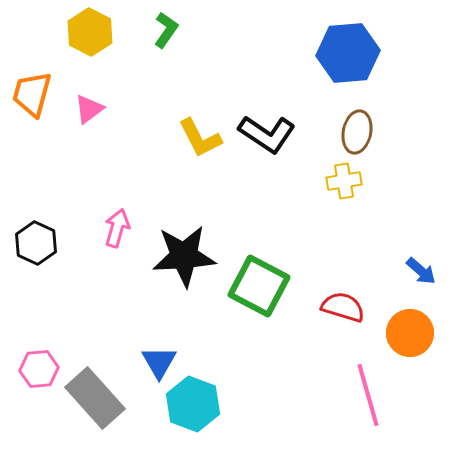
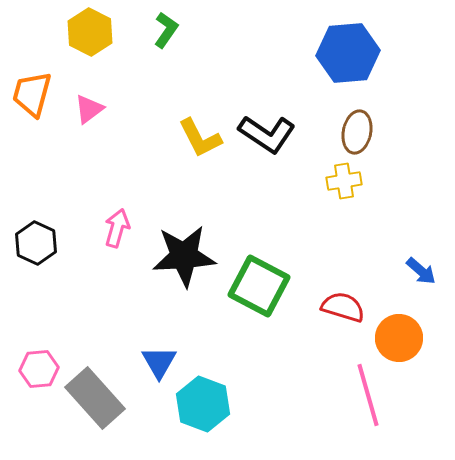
orange circle: moved 11 px left, 5 px down
cyan hexagon: moved 10 px right
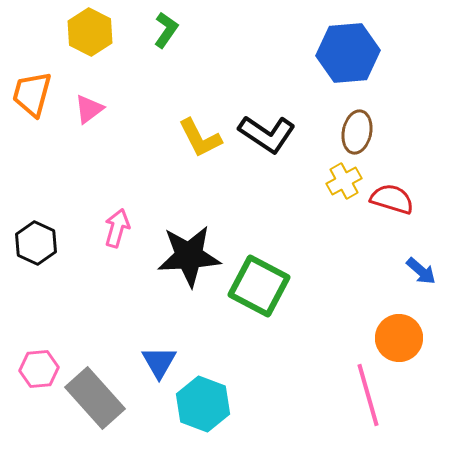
yellow cross: rotated 20 degrees counterclockwise
black star: moved 5 px right
red semicircle: moved 49 px right, 108 px up
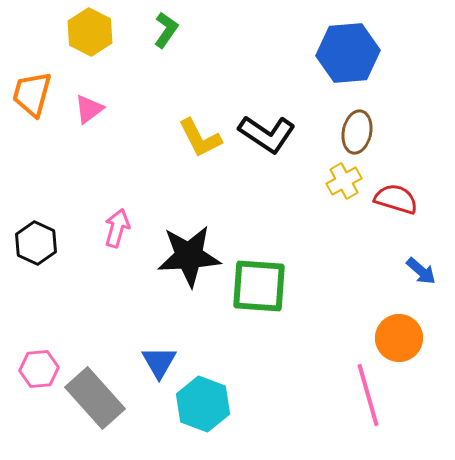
red semicircle: moved 4 px right
green square: rotated 24 degrees counterclockwise
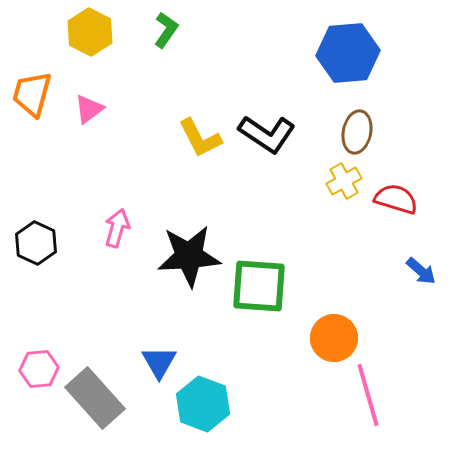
orange circle: moved 65 px left
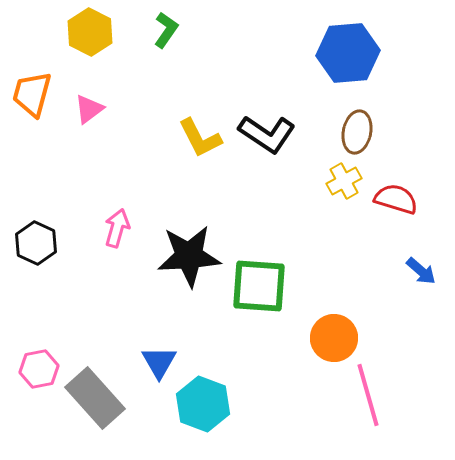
pink hexagon: rotated 6 degrees counterclockwise
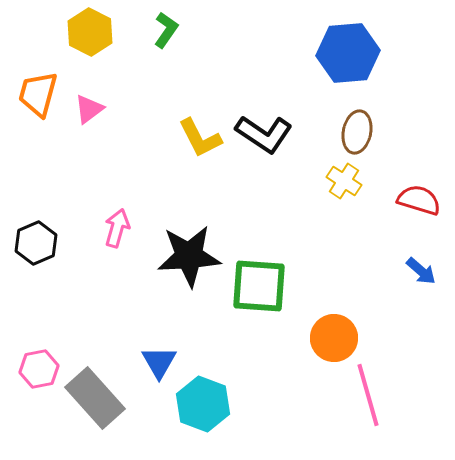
orange trapezoid: moved 6 px right
black L-shape: moved 3 px left
yellow cross: rotated 28 degrees counterclockwise
red semicircle: moved 23 px right, 1 px down
black hexagon: rotated 12 degrees clockwise
